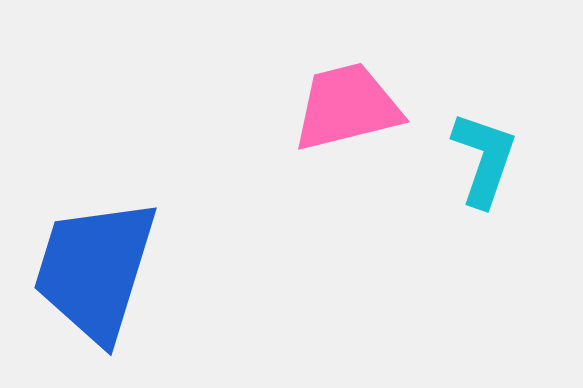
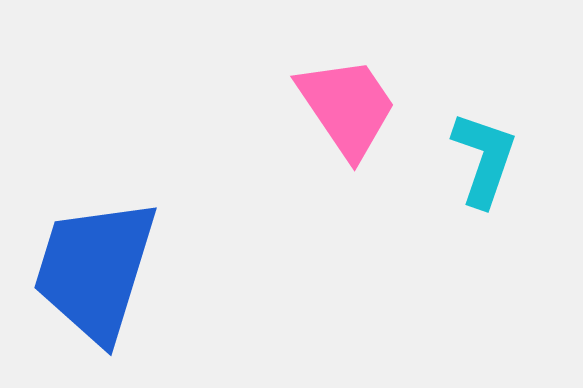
pink trapezoid: rotated 70 degrees clockwise
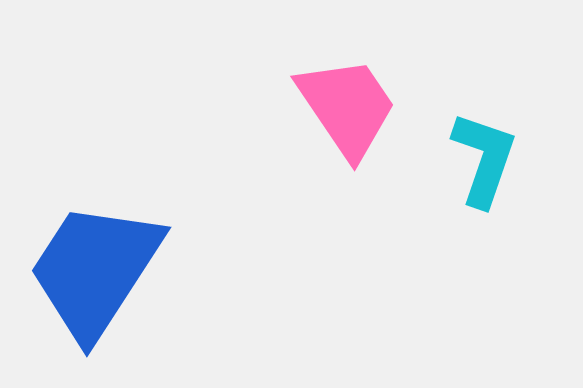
blue trapezoid: rotated 16 degrees clockwise
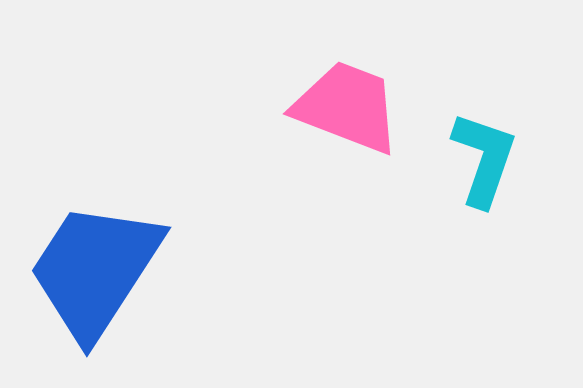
pink trapezoid: rotated 35 degrees counterclockwise
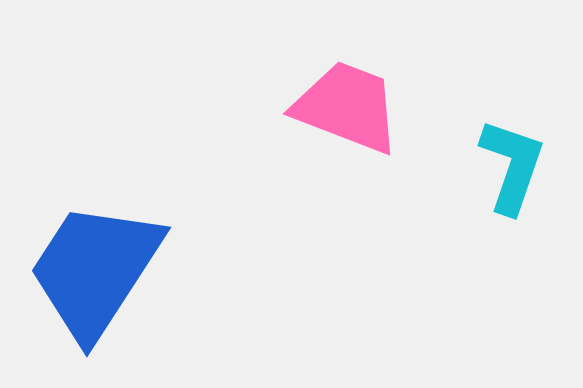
cyan L-shape: moved 28 px right, 7 px down
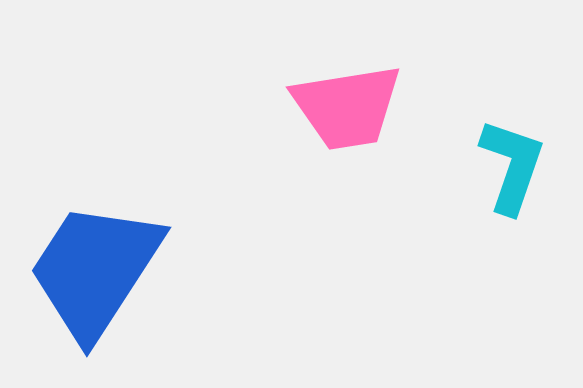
pink trapezoid: rotated 150 degrees clockwise
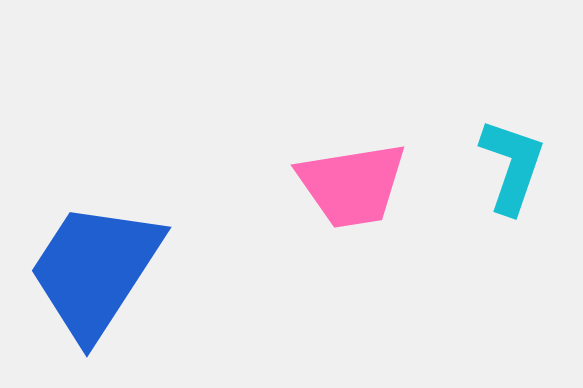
pink trapezoid: moved 5 px right, 78 px down
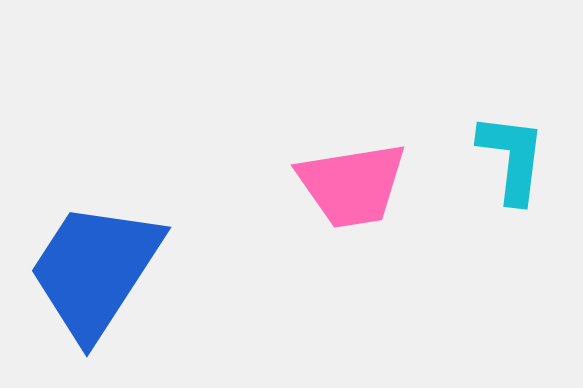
cyan L-shape: moved 8 px up; rotated 12 degrees counterclockwise
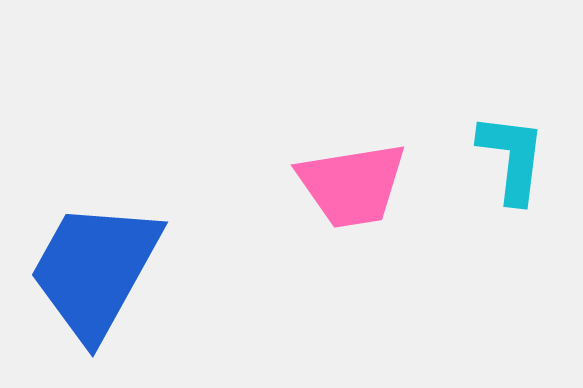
blue trapezoid: rotated 4 degrees counterclockwise
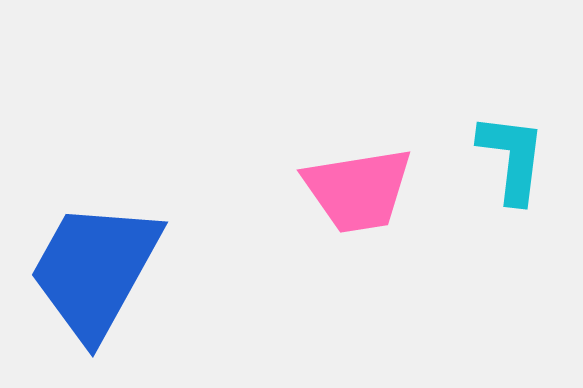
pink trapezoid: moved 6 px right, 5 px down
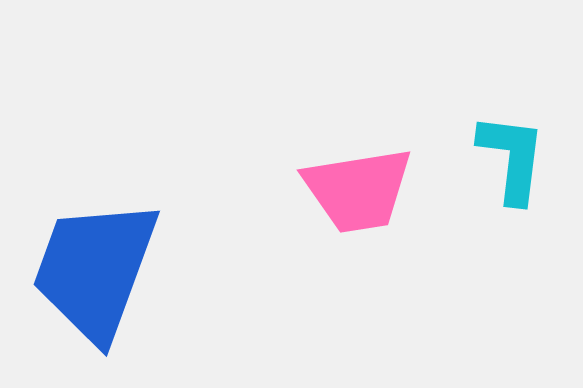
blue trapezoid: rotated 9 degrees counterclockwise
